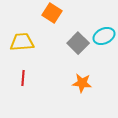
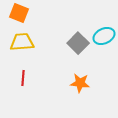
orange square: moved 33 px left; rotated 12 degrees counterclockwise
orange star: moved 2 px left
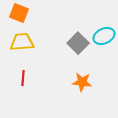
orange star: moved 2 px right, 1 px up
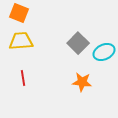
cyan ellipse: moved 16 px down
yellow trapezoid: moved 1 px left, 1 px up
red line: rotated 14 degrees counterclockwise
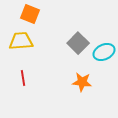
orange square: moved 11 px right, 1 px down
